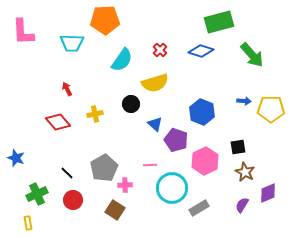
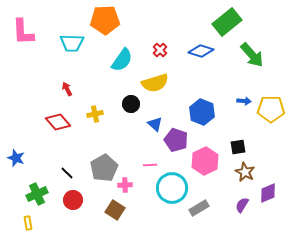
green rectangle: moved 8 px right; rotated 24 degrees counterclockwise
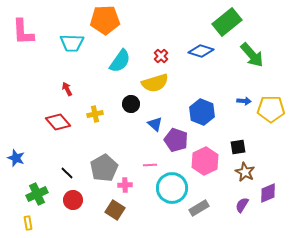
red cross: moved 1 px right, 6 px down
cyan semicircle: moved 2 px left, 1 px down
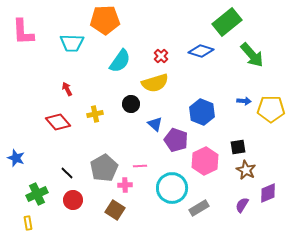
pink line: moved 10 px left, 1 px down
brown star: moved 1 px right, 2 px up
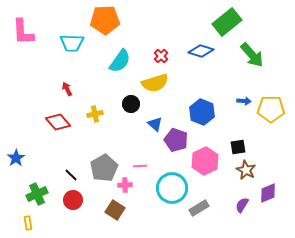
blue star: rotated 18 degrees clockwise
black line: moved 4 px right, 2 px down
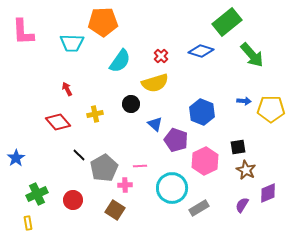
orange pentagon: moved 2 px left, 2 px down
black line: moved 8 px right, 20 px up
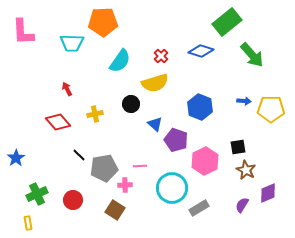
blue hexagon: moved 2 px left, 5 px up
gray pentagon: rotated 20 degrees clockwise
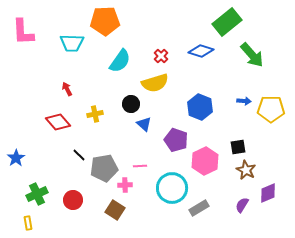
orange pentagon: moved 2 px right, 1 px up
blue triangle: moved 11 px left
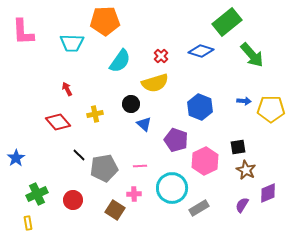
pink cross: moved 9 px right, 9 px down
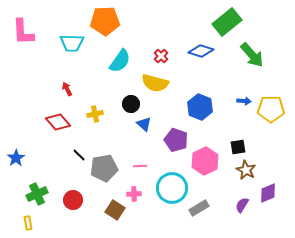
yellow semicircle: rotated 32 degrees clockwise
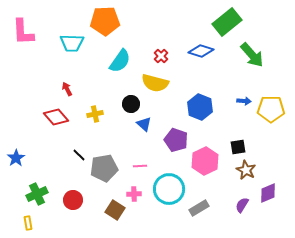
red diamond: moved 2 px left, 5 px up
cyan circle: moved 3 px left, 1 px down
